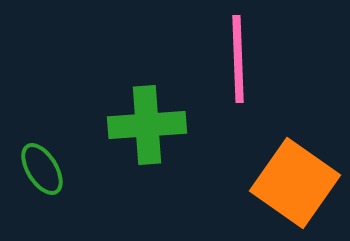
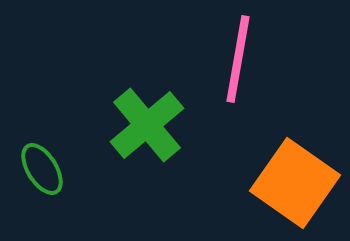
pink line: rotated 12 degrees clockwise
green cross: rotated 36 degrees counterclockwise
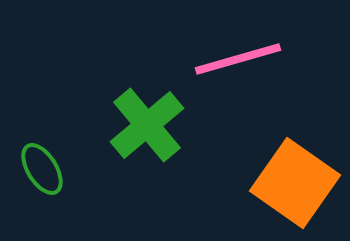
pink line: rotated 64 degrees clockwise
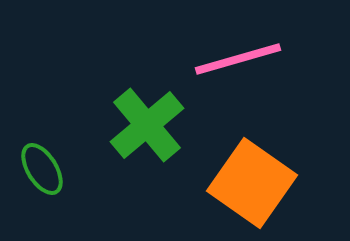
orange square: moved 43 px left
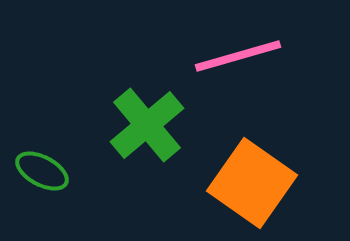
pink line: moved 3 px up
green ellipse: moved 2 px down; rotated 30 degrees counterclockwise
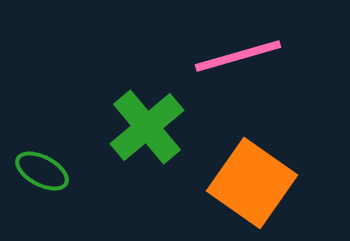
green cross: moved 2 px down
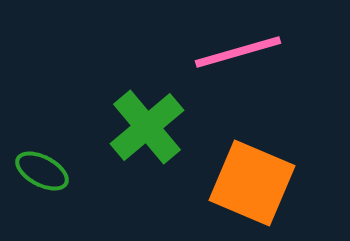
pink line: moved 4 px up
orange square: rotated 12 degrees counterclockwise
